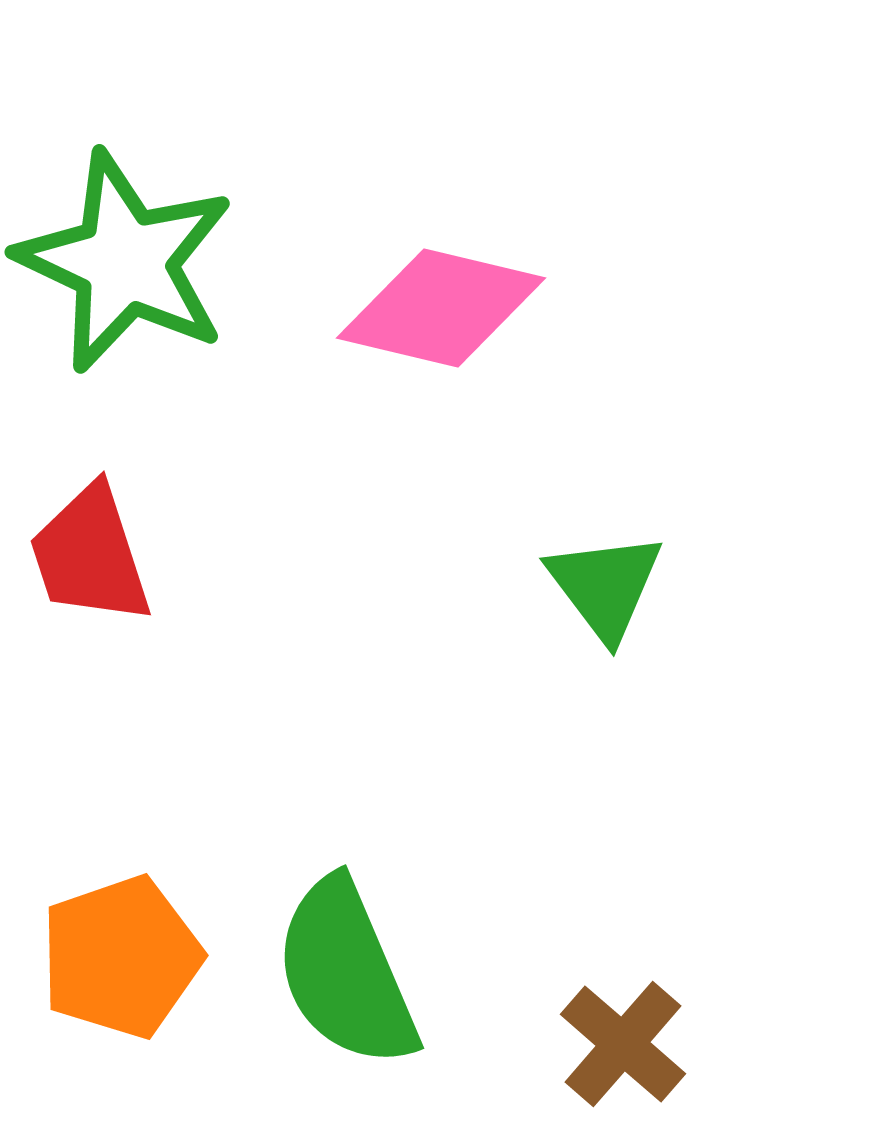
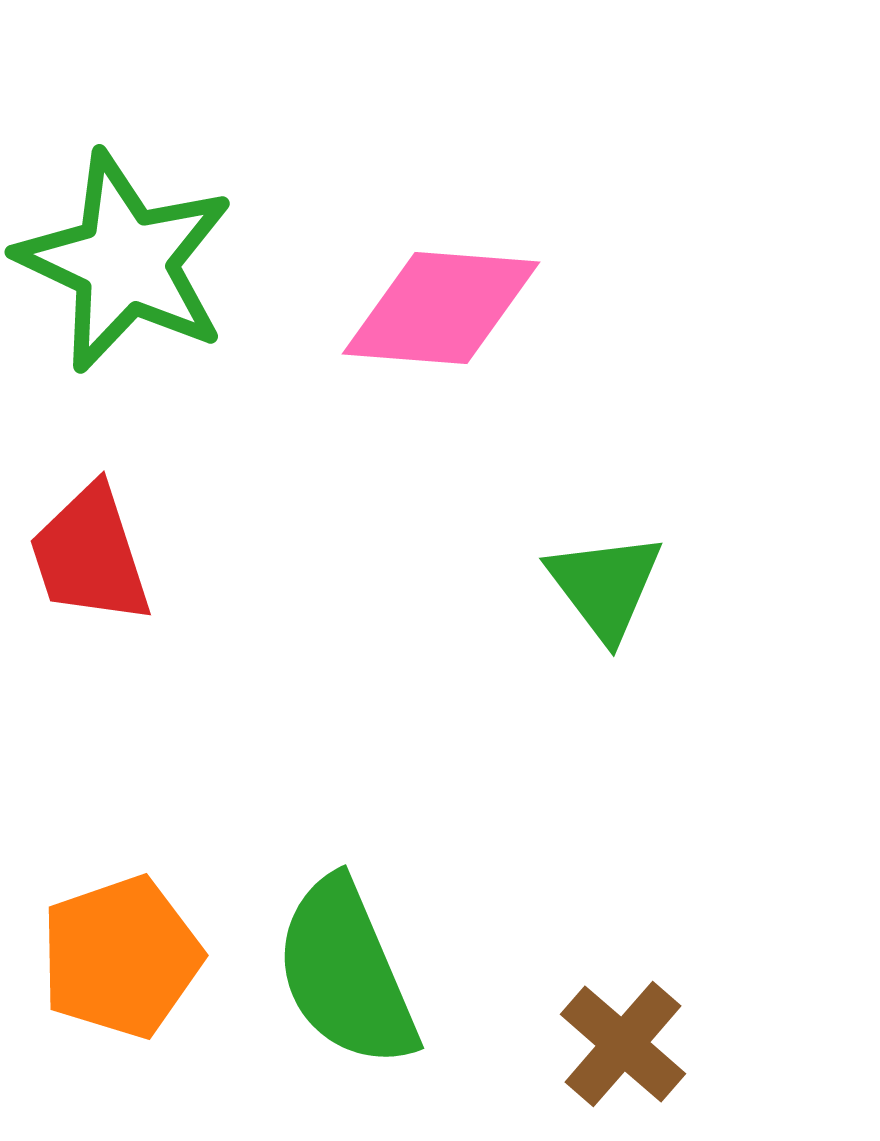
pink diamond: rotated 9 degrees counterclockwise
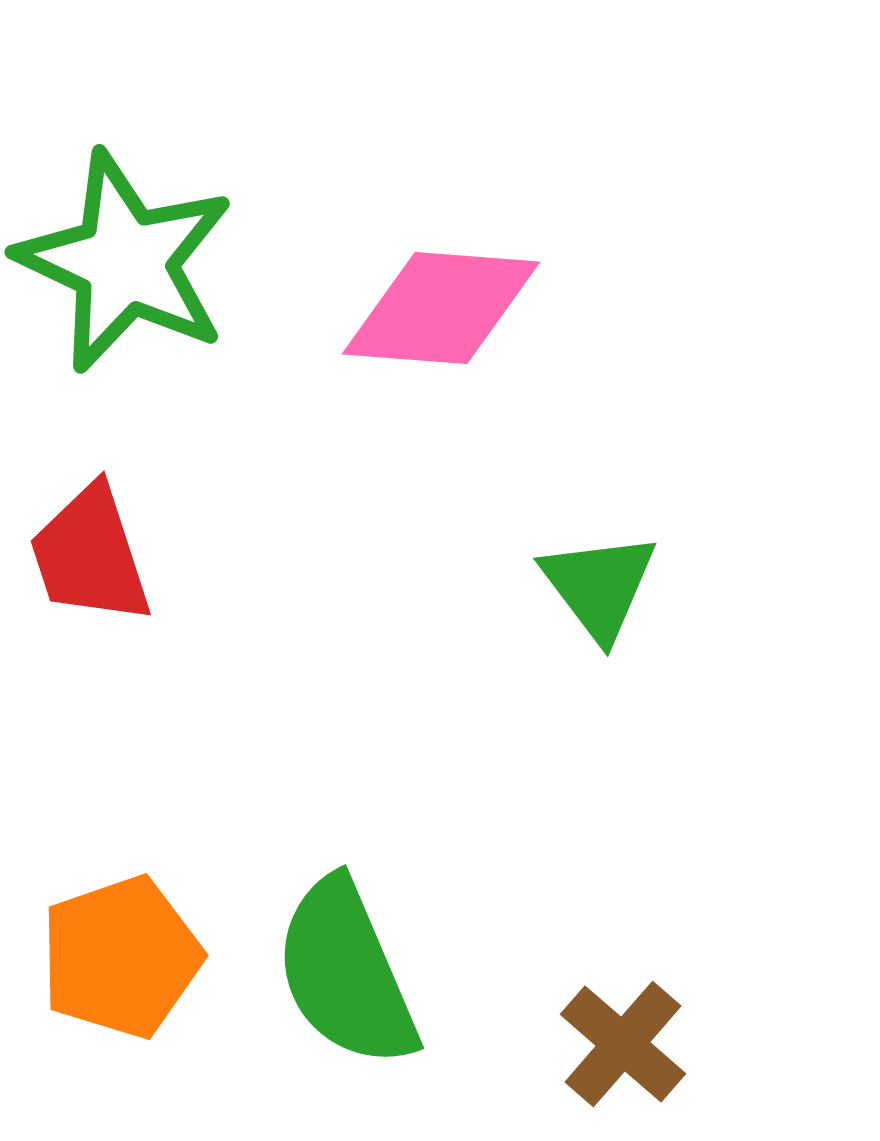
green triangle: moved 6 px left
